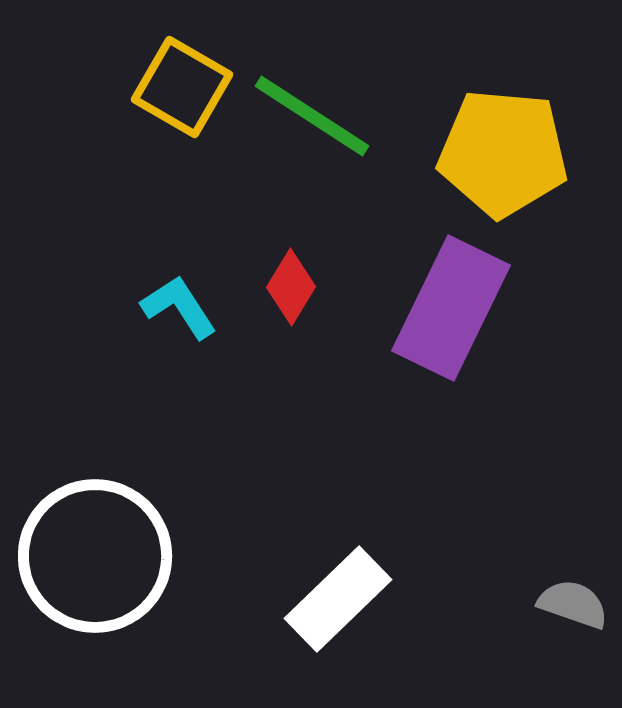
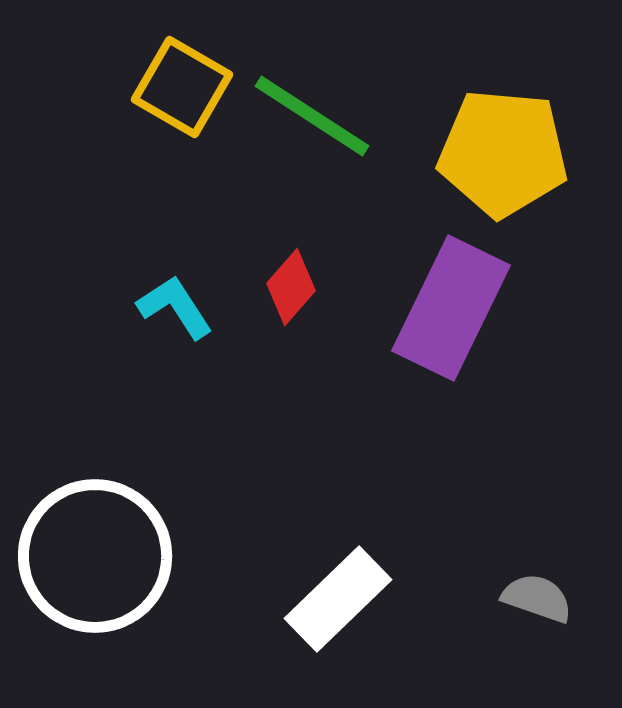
red diamond: rotated 10 degrees clockwise
cyan L-shape: moved 4 px left
gray semicircle: moved 36 px left, 6 px up
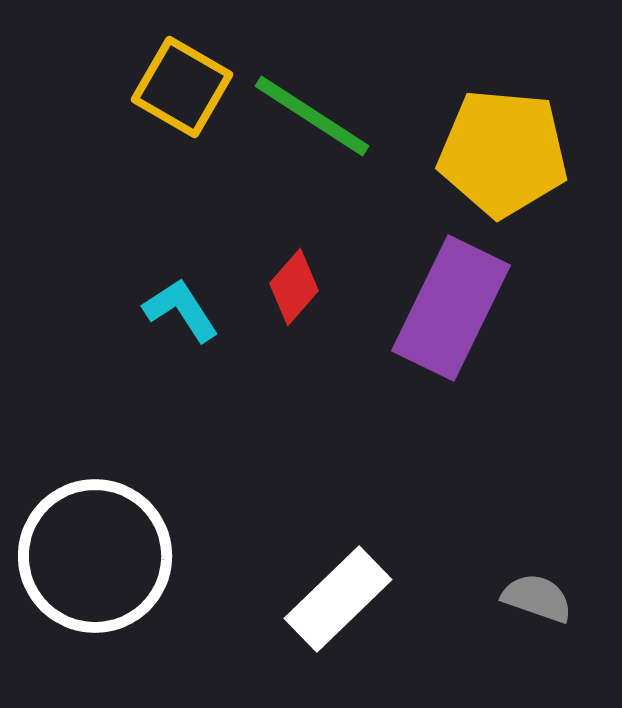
red diamond: moved 3 px right
cyan L-shape: moved 6 px right, 3 px down
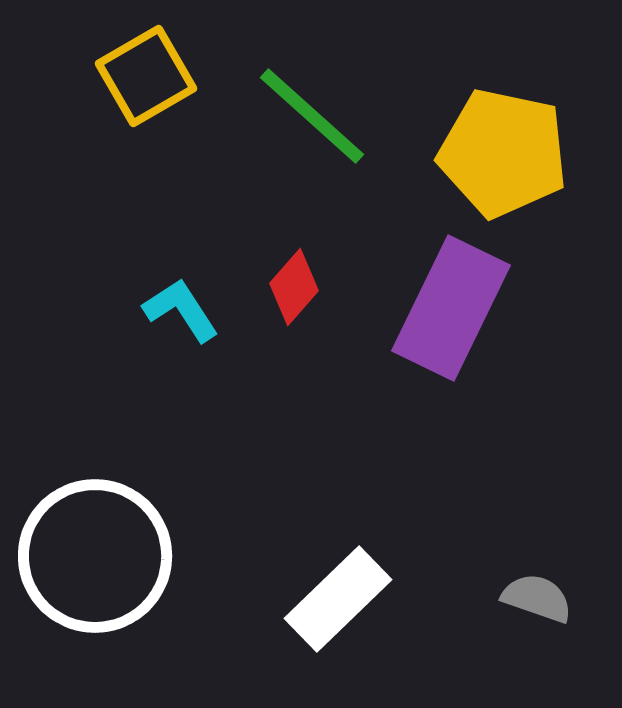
yellow square: moved 36 px left, 11 px up; rotated 30 degrees clockwise
green line: rotated 9 degrees clockwise
yellow pentagon: rotated 7 degrees clockwise
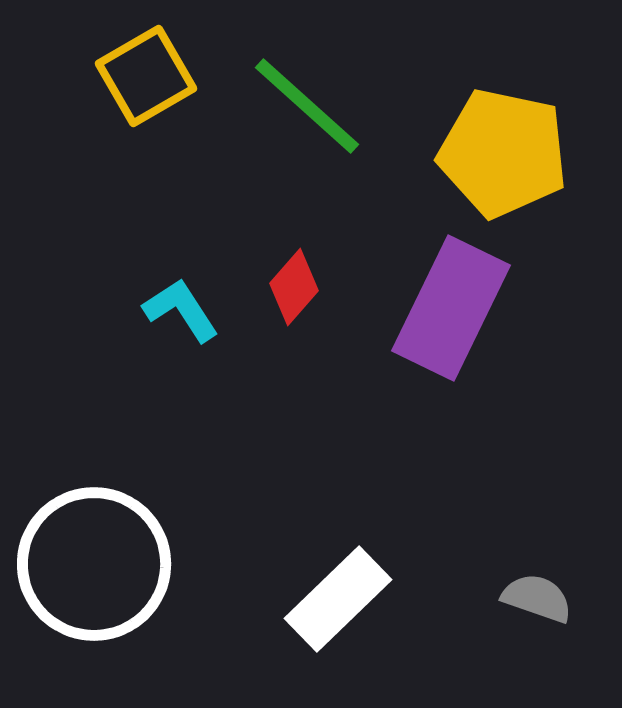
green line: moved 5 px left, 10 px up
white circle: moved 1 px left, 8 px down
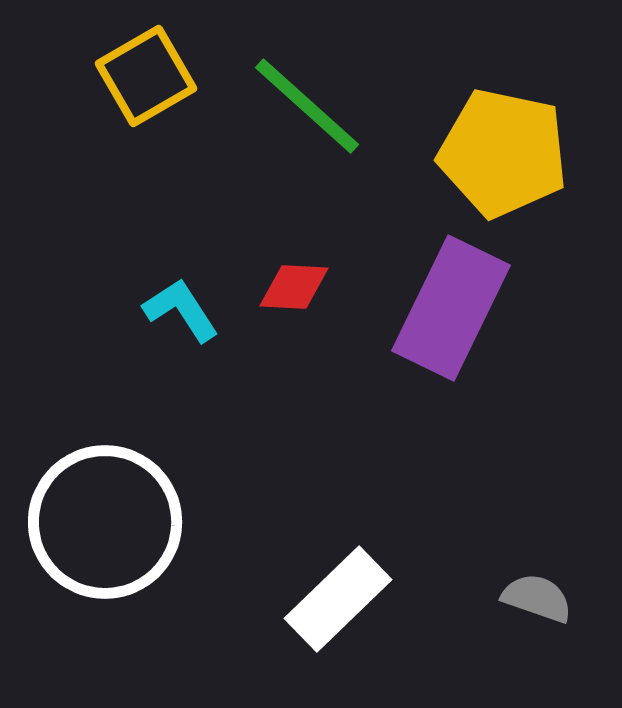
red diamond: rotated 52 degrees clockwise
white circle: moved 11 px right, 42 px up
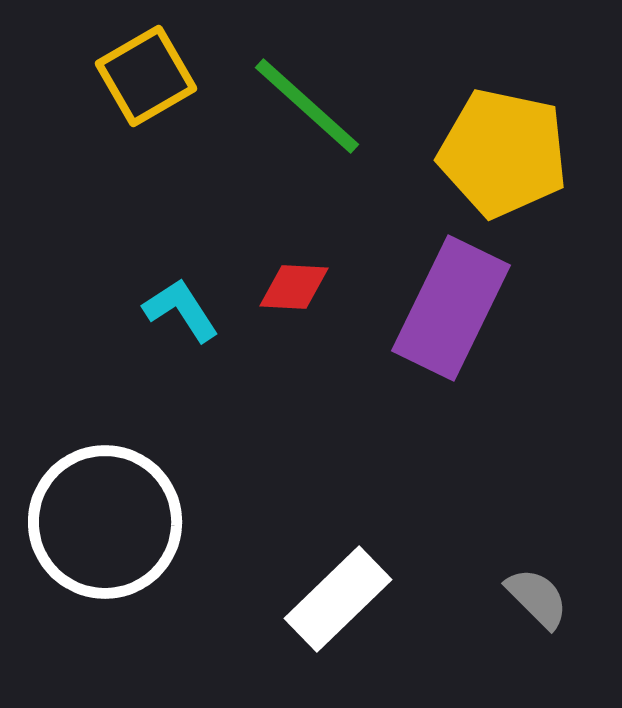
gray semicircle: rotated 26 degrees clockwise
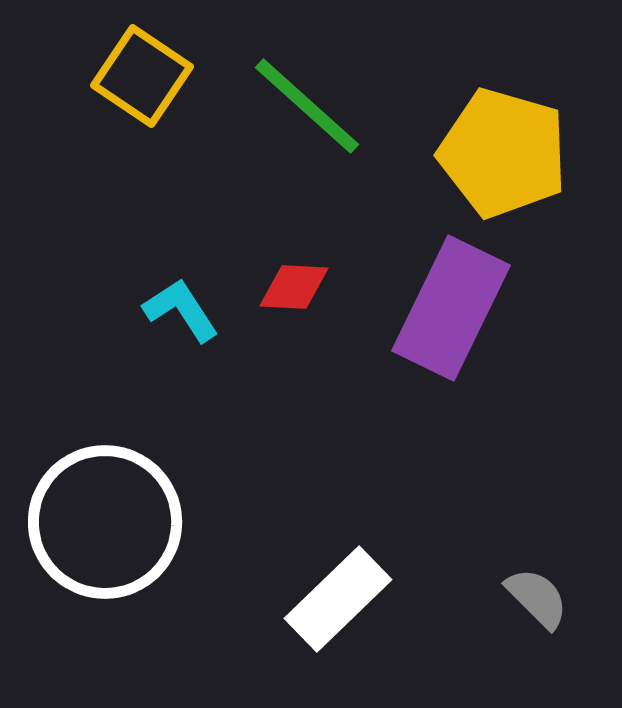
yellow square: moved 4 px left; rotated 26 degrees counterclockwise
yellow pentagon: rotated 4 degrees clockwise
